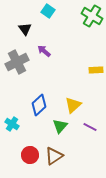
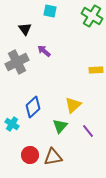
cyan square: moved 2 px right; rotated 24 degrees counterclockwise
blue diamond: moved 6 px left, 2 px down
purple line: moved 2 px left, 4 px down; rotated 24 degrees clockwise
brown triangle: moved 1 px left, 1 px down; rotated 24 degrees clockwise
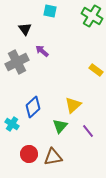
purple arrow: moved 2 px left
yellow rectangle: rotated 40 degrees clockwise
red circle: moved 1 px left, 1 px up
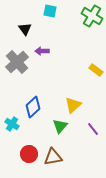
purple arrow: rotated 40 degrees counterclockwise
gray cross: rotated 15 degrees counterclockwise
purple line: moved 5 px right, 2 px up
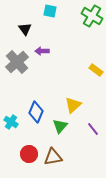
blue diamond: moved 3 px right, 5 px down; rotated 25 degrees counterclockwise
cyan cross: moved 1 px left, 2 px up
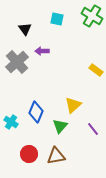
cyan square: moved 7 px right, 8 px down
brown triangle: moved 3 px right, 1 px up
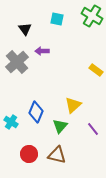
brown triangle: moved 1 px right, 1 px up; rotated 24 degrees clockwise
